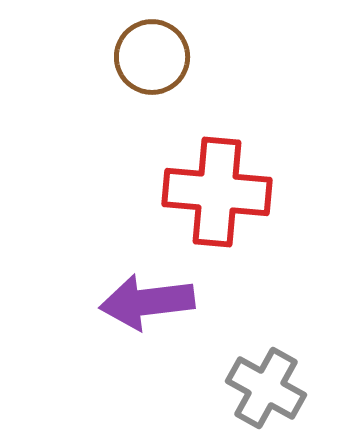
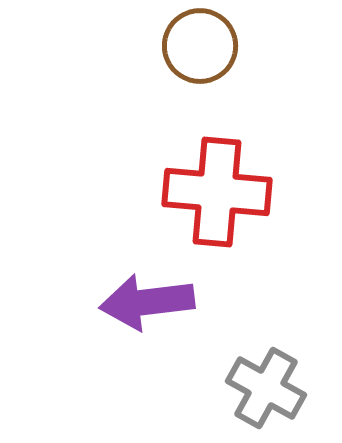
brown circle: moved 48 px right, 11 px up
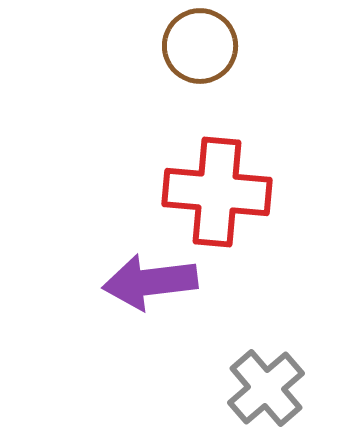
purple arrow: moved 3 px right, 20 px up
gray cross: rotated 20 degrees clockwise
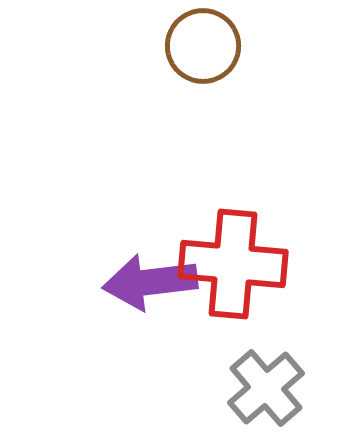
brown circle: moved 3 px right
red cross: moved 16 px right, 72 px down
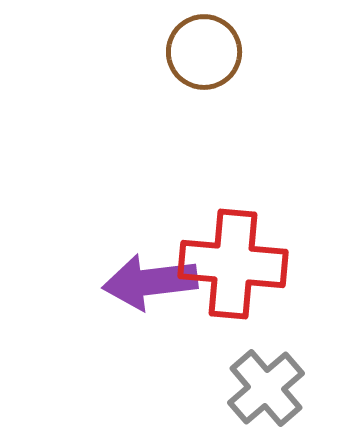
brown circle: moved 1 px right, 6 px down
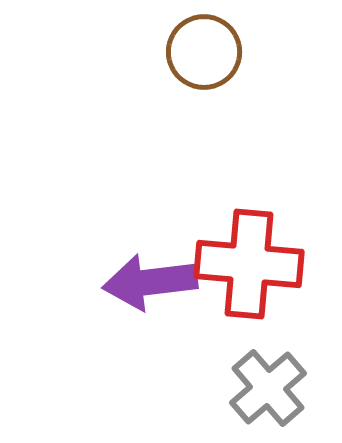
red cross: moved 16 px right
gray cross: moved 2 px right
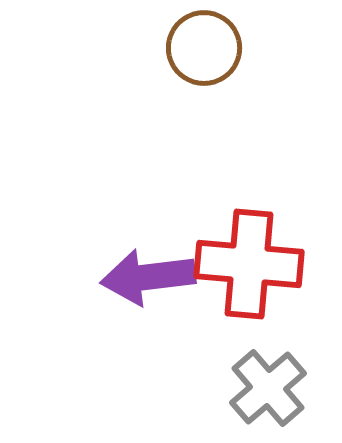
brown circle: moved 4 px up
purple arrow: moved 2 px left, 5 px up
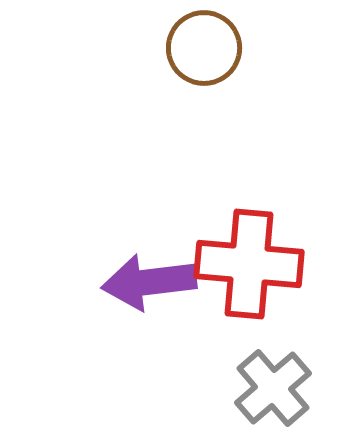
purple arrow: moved 1 px right, 5 px down
gray cross: moved 5 px right
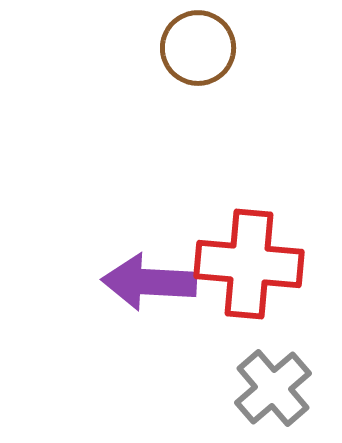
brown circle: moved 6 px left
purple arrow: rotated 10 degrees clockwise
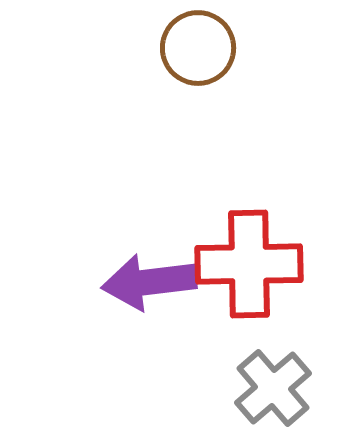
red cross: rotated 6 degrees counterclockwise
purple arrow: rotated 10 degrees counterclockwise
